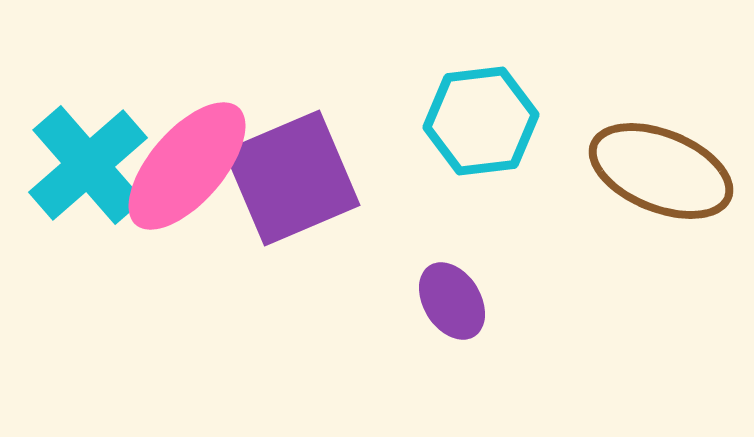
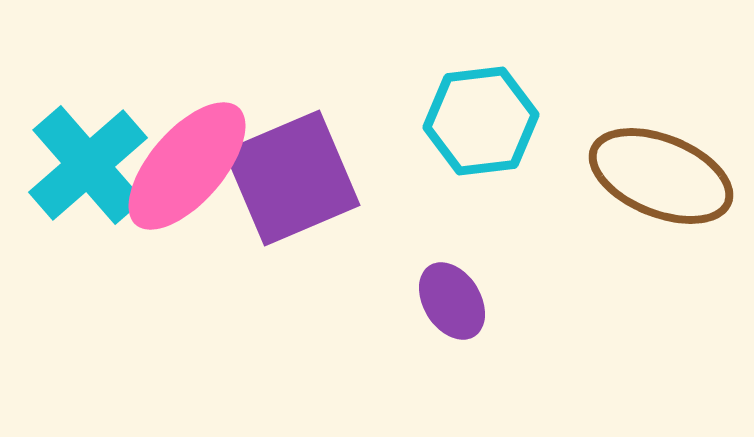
brown ellipse: moved 5 px down
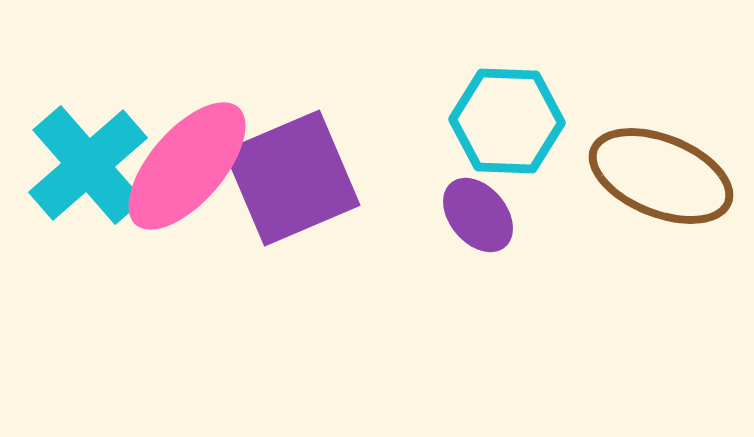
cyan hexagon: moved 26 px right; rotated 9 degrees clockwise
purple ellipse: moved 26 px right, 86 px up; rotated 8 degrees counterclockwise
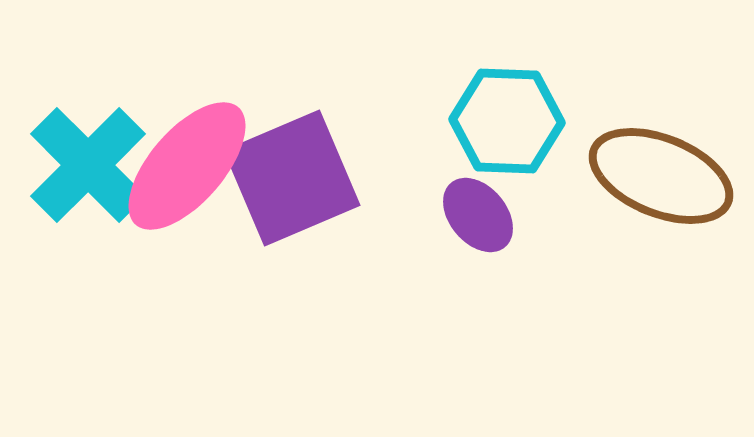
cyan cross: rotated 4 degrees counterclockwise
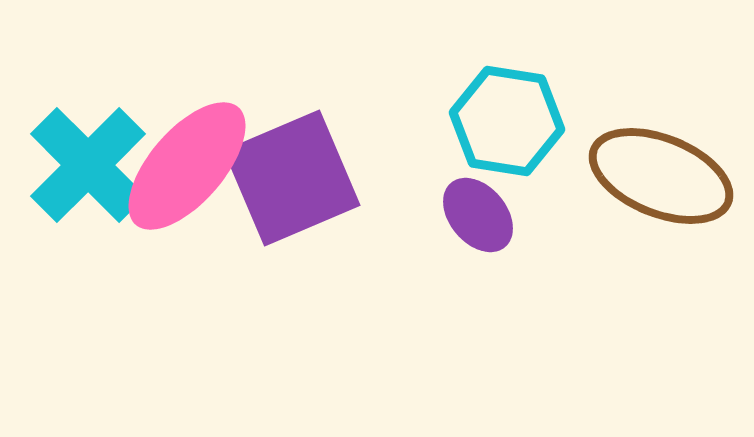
cyan hexagon: rotated 7 degrees clockwise
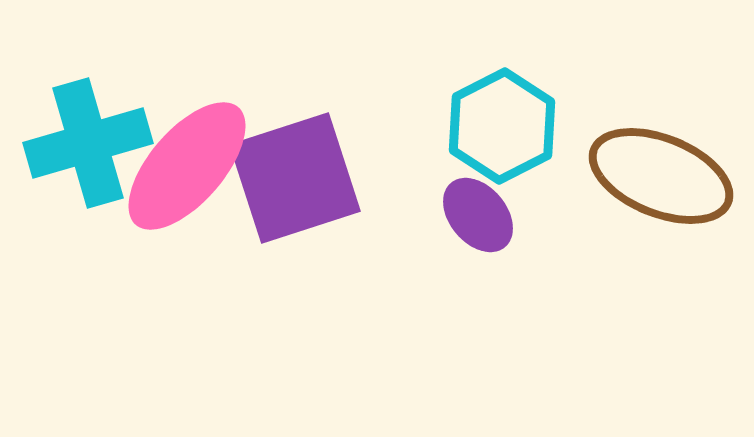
cyan hexagon: moved 5 px left, 5 px down; rotated 24 degrees clockwise
cyan cross: moved 22 px up; rotated 29 degrees clockwise
purple square: moved 3 px right; rotated 5 degrees clockwise
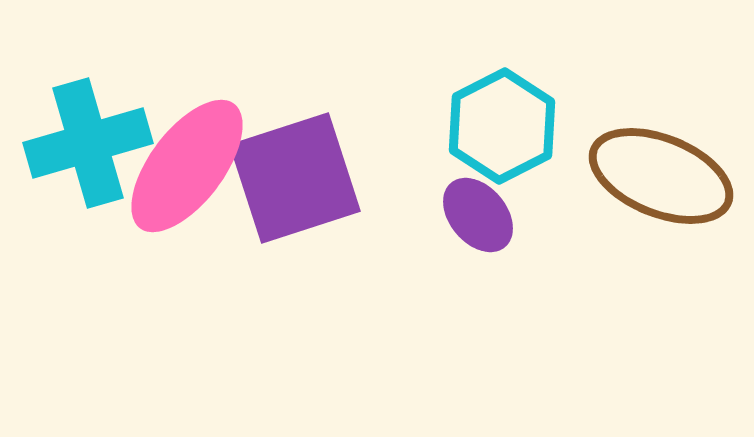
pink ellipse: rotated 4 degrees counterclockwise
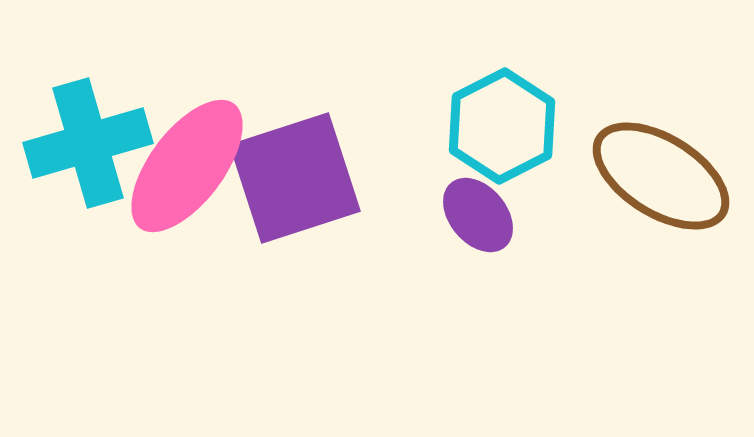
brown ellipse: rotated 10 degrees clockwise
